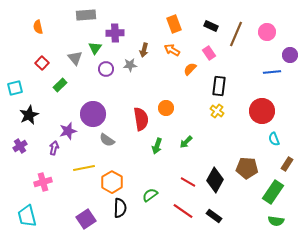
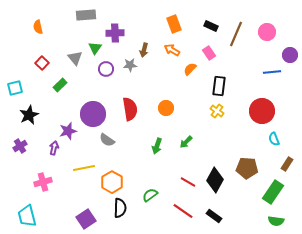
red semicircle at (141, 119): moved 11 px left, 10 px up
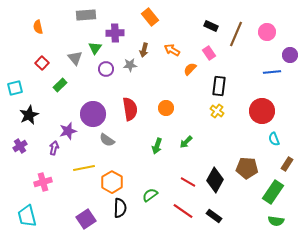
orange rectangle at (174, 24): moved 24 px left, 7 px up; rotated 18 degrees counterclockwise
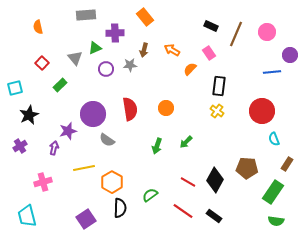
orange rectangle at (150, 17): moved 5 px left
green triangle at (95, 48): rotated 32 degrees clockwise
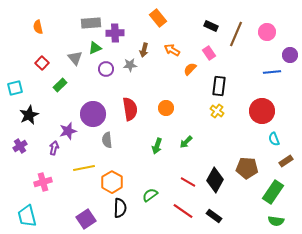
gray rectangle at (86, 15): moved 5 px right, 8 px down
orange rectangle at (145, 17): moved 13 px right, 1 px down
gray semicircle at (107, 140): rotated 49 degrees clockwise
brown rectangle at (287, 164): moved 1 px left, 3 px up; rotated 24 degrees clockwise
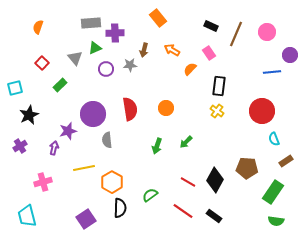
orange semicircle at (38, 27): rotated 32 degrees clockwise
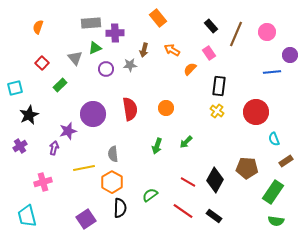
black rectangle at (211, 26): rotated 24 degrees clockwise
red circle at (262, 111): moved 6 px left, 1 px down
gray semicircle at (107, 140): moved 6 px right, 14 px down
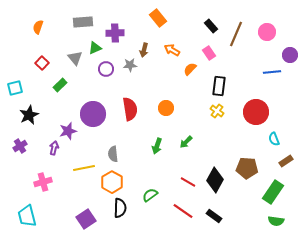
gray rectangle at (91, 23): moved 8 px left, 1 px up
